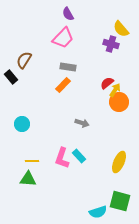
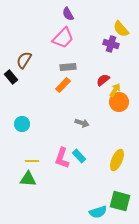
gray rectangle: rotated 14 degrees counterclockwise
red semicircle: moved 4 px left, 3 px up
yellow ellipse: moved 2 px left, 2 px up
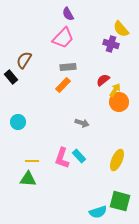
cyan circle: moved 4 px left, 2 px up
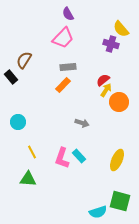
yellow arrow: moved 9 px left
yellow line: moved 9 px up; rotated 64 degrees clockwise
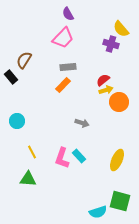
yellow arrow: rotated 40 degrees clockwise
cyan circle: moved 1 px left, 1 px up
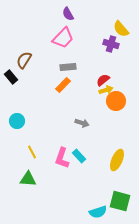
orange circle: moved 3 px left, 1 px up
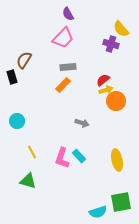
black rectangle: moved 1 px right; rotated 24 degrees clockwise
yellow ellipse: rotated 35 degrees counterclockwise
green triangle: moved 2 px down; rotated 12 degrees clockwise
green square: moved 1 px right, 1 px down; rotated 25 degrees counterclockwise
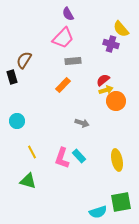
gray rectangle: moved 5 px right, 6 px up
